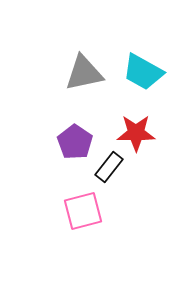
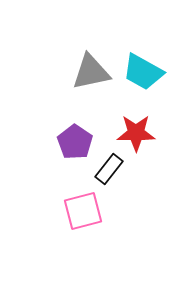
gray triangle: moved 7 px right, 1 px up
black rectangle: moved 2 px down
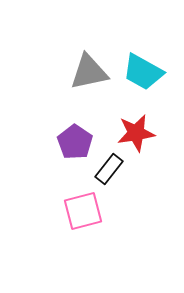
gray triangle: moved 2 px left
red star: rotated 9 degrees counterclockwise
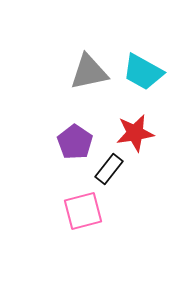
red star: moved 1 px left
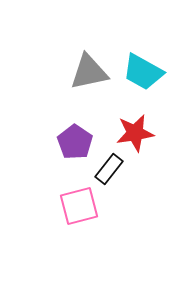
pink square: moved 4 px left, 5 px up
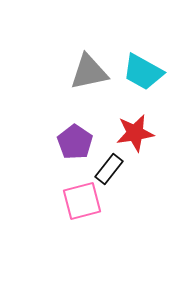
pink square: moved 3 px right, 5 px up
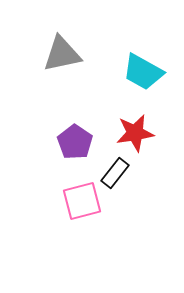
gray triangle: moved 27 px left, 18 px up
black rectangle: moved 6 px right, 4 px down
